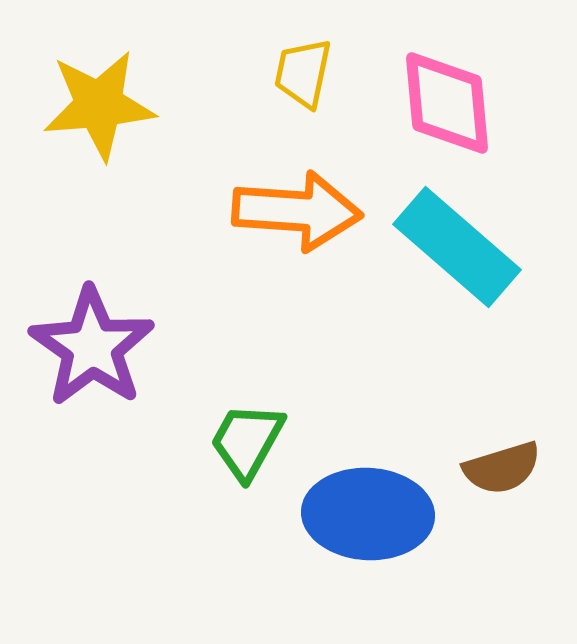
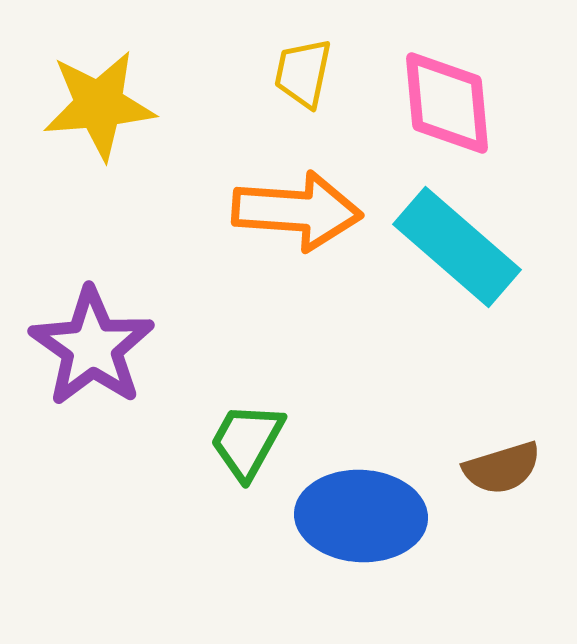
blue ellipse: moved 7 px left, 2 px down
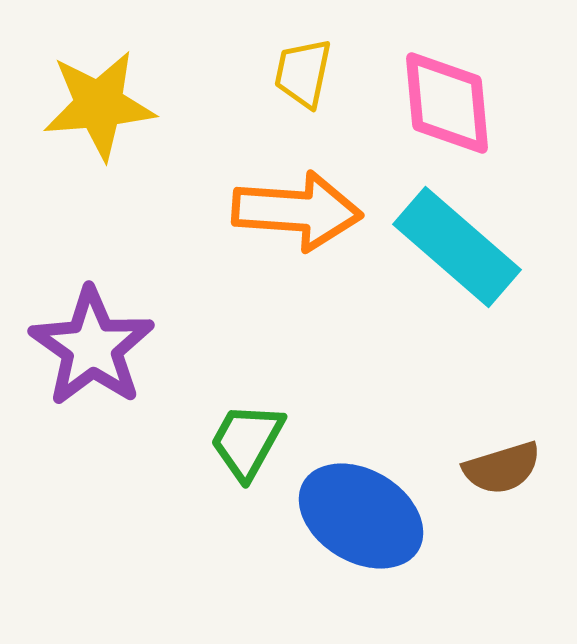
blue ellipse: rotated 28 degrees clockwise
